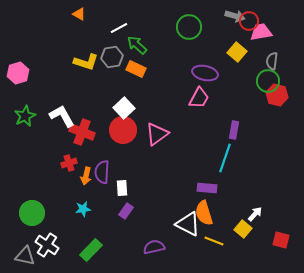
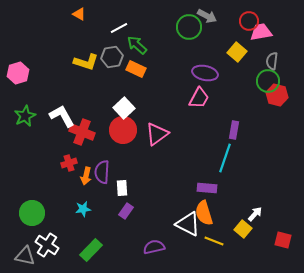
gray arrow at (235, 16): moved 28 px left; rotated 12 degrees clockwise
red square at (281, 240): moved 2 px right
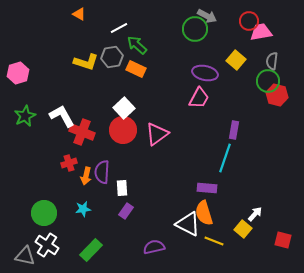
green circle at (189, 27): moved 6 px right, 2 px down
yellow square at (237, 52): moved 1 px left, 8 px down
green circle at (32, 213): moved 12 px right
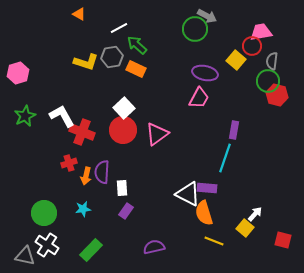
red circle at (249, 21): moved 3 px right, 25 px down
white triangle at (188, 224): moved 30 px up
yellow square at (243, 229): moved 2 px right, 1 px up
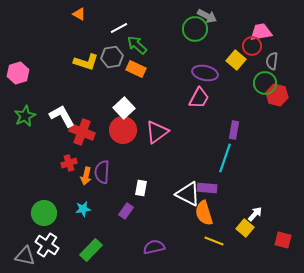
green circle at (268, 81): moved 3 px left, 2 px down
pink triangle at (157, 134): moved 2 px up
white rectangle at (122, 188): moved 19 px right; rotated 14 degrees clockwise
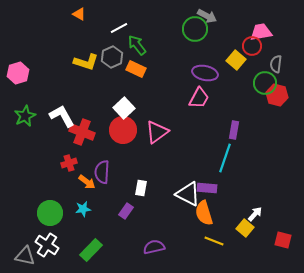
green arrow at (137, 45): rotated 10 degrees clockwise
gray hexagon at (112, 57): rotated 15 degrees counterclockwise
gray semicircle at (272, 61): moved 4 px right, 3 px down
orange arrow at (86, 176): moved 1 px right, 6 px down; rotated 66 degrees counterclockwise
green circle at (44, 213): moved 6 px right
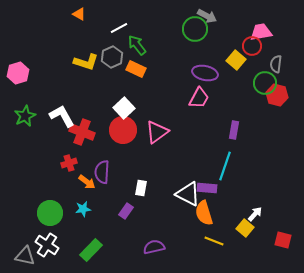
cyan line at (225, 158): moved 8 px down
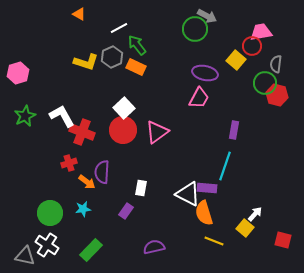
orange rectangle at (136, 69): moved 2 px up
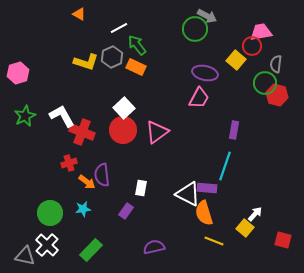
purple semicircle at (102, 172): moved 3 px down; rotated 10 degrees counterclockwise
white cross at (47, 245): rotated 10 degrees clockwise
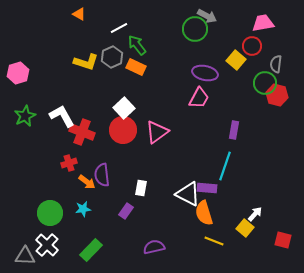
pink trapezoid at (261, 32): moved 2 px right, 9 px up
gray triangle at (25, 256): rotated 10 degrees counterclockwise
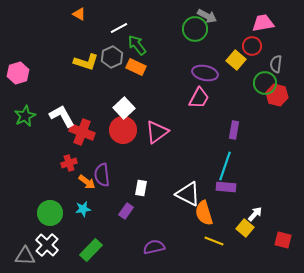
purple rectangle at (207, 188): moved 19 px right, 1 px up
